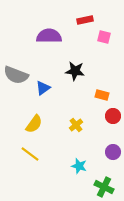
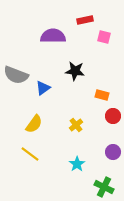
purple semicircle: moved 4 px right
cyan star: moved 2 px left, 2 px up; rotated 21 degrees clockwise
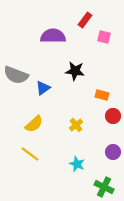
red rectangle: rotated 42 degrees counterclockwise
yellow semicircle: rotated 12 degrees clockwise
cyan star: rotated 14 degrees counterclockwise
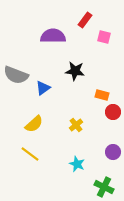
red circle: moved 4 px up
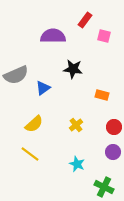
pink square: moved 1 px up
black star: moved 2 px left, 2 px up
gray semicircle: rotated 45 degrees counterclockwise
red circle: moved 1 px right, 15 px down
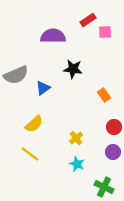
red rectangle: moved 3 px right; rotated 21 degrees clockwise
pink square: moved 1 px right, 4 px up; rotated 16 degrees counterclockwise
orange rectangle: moved 2 px right; rotated 40 degrees clockwise
yellow cross: moved 13 px down
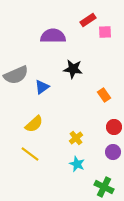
blue triangle: moved 1 px left, 1 px up
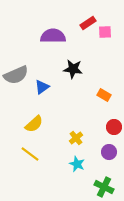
red rectangle: moved 3 px down
orange rectangle: rotated 24 degrees counterclockwise
purple circle: moved 4 px left
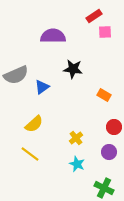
red rectangle: moved 6 px right, 7 px up
green cross: moved 1 px down
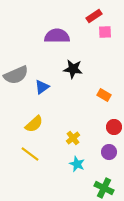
purple semicircle: moved 4 px right
yellow cross: moved 3 px left
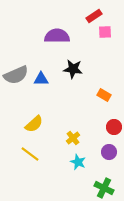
blue triangle: moved 1 px left, 8 px up; rotated 35 degrees clockwise
cyan star: moved 1 px right, 2 px up
